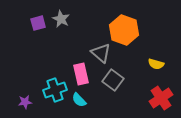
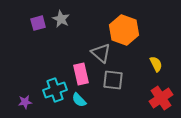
yellow semicircle: rotated 133 degrees counterclockwise
gray square: rotated 30 degrees counterclockwise
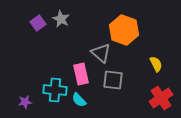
purple square: rotated 21 degrees counterclockwise
cyan cross: rotated 25 degrees clockwise
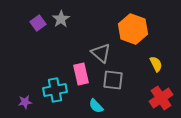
gray star: rotated 12 degrees clockwise
orange hexagon: moved 9 px right, 1 px up
cyan cross: rotated 15 degrees counterclockwise
cyan semicircle: moved 17 px right, 6 px down
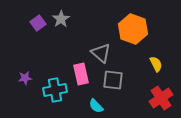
purple star: moved 24 px up
